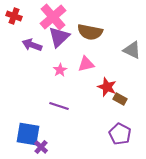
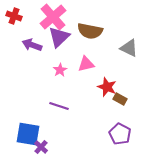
brown semicircle: moved 1 px up
gray triangle: moved 3 px left, 2 px up
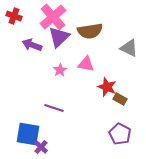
brown semicircle: rotated 20 degrees counterclockwise
pink triangle: rotated 24 degrees clockwise
purple line: moved 5 px left, 2 px down
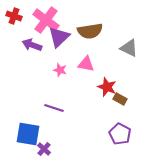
pink cross: moved 7 px left, 3 px down; rotated 12 degrees counterclockwise
pink star: rotated 24 degrees counterclockwise
purple cross: moved 3 px right, 2 px down
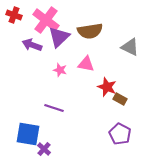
red cross: moved 1 px up
gray triangle: moved 1 px right, 1 px up
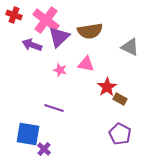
red star: rotated 18 degrees clockwise
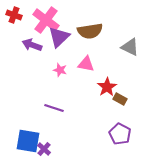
blue square: moved 7 px down
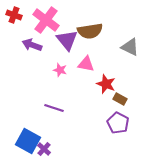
purple triangle: moved 8 px right, 3 px down; rotated 25 degrees counterclockwise
red star: moved 1 px left, 3 px up; rotated 18 degrees counterclockwise
purple pentagon: moved 2 px left, 11 px up
blue square: rotated 20 degrees clockwise
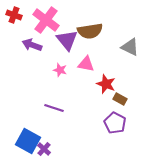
purple pentagon: moved 3 px left
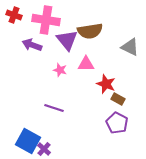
pink cross: rotated 28 degrees counterclockwise
pink triangle: rotated 12 degrees counterclockwise
brown rectangle: moved 2 px left
purple pentagon: moved 2 px right
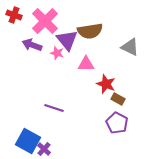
pink cross: moved 1 px left, 1 px down; rotated 36 degrees clockwise
pink star: moved 3 px left, 17 px up
